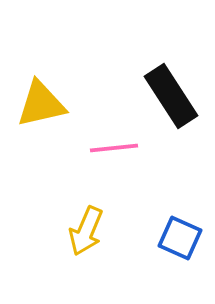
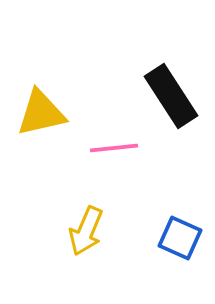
yellow triangle: moved 9 px down
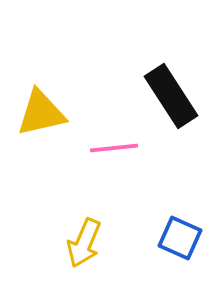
yellow arrow: moved 2 px left, 12 px down
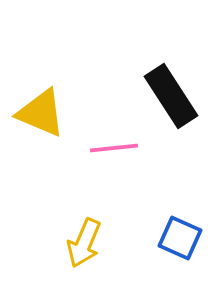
yellow triangle: rotated 36 degrees clockwise
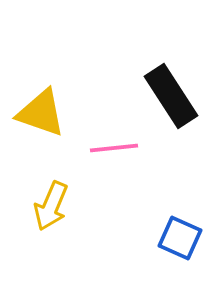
yellow triangle: rotated 4 degrees counterclockwise
yellow arrow: moved 33 px left, 37 px up
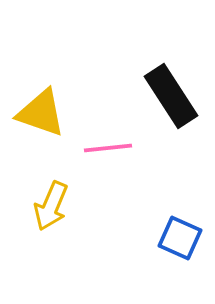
pink line: moved 6 px left
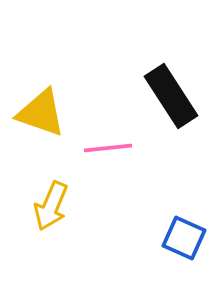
blue square: moved 4 px right
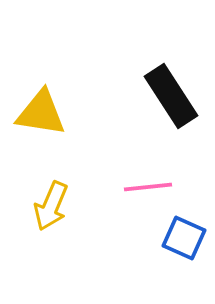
yellow triangle: rotated 10 degrees counterclockwise
pink line: moved 40 px right, 39 px down
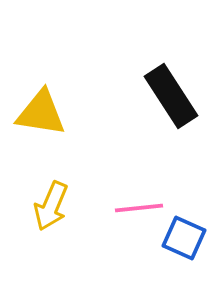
pink line: moved 9 px left, 21 px down
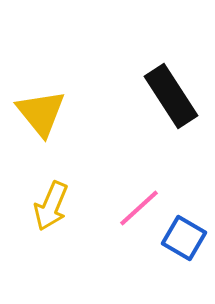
yellow triangle: rotated 42 degrees clockwise
pink line: rotated 36 degrees counterclockwise
blue square: rotated 6 degrees clockwise
